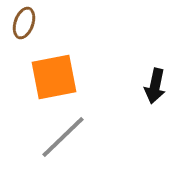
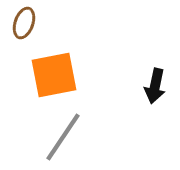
orange square: moved 2 px up
gray line: rotated 12 degrees counterclockwise
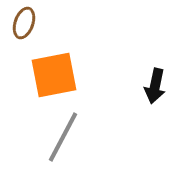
gray line: rotated 6 degrees counterclockwise
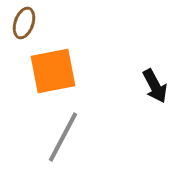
orange square: moved 1 px left, 4 px up
black arrow: rotated 40 degrees counterclockwise
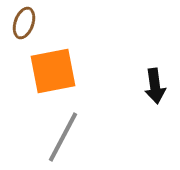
black arrow: rotated 20 degrees clockwise
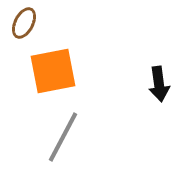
brown ellipse: rotated 8 degrees clockwise
black arrow: moved 4 px right, 2 px up
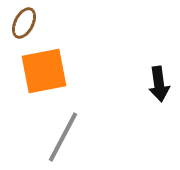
orange square: moved 9 px left
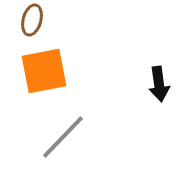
brown ellipse: moved 8 px right, 3 px up; rotated 12 degrees counterclockwise
gray line: rotated 16 degrees clockwise
